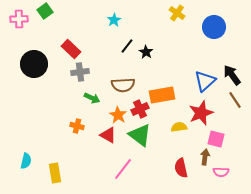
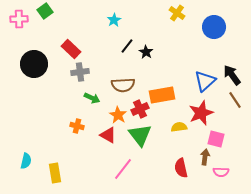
green triangle: rotated 15 degrees clockwise
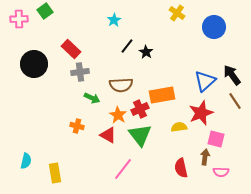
brown semicircle: moved 2 px left
brown line: moved 1 px down
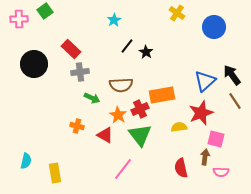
red triangle: moved 3 px left
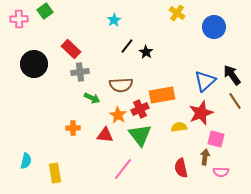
orange cross: moved 4 px left, 2 px down; rotated 16 degrees counterclockwise
red triangle: rotated 24 degrees counterclockwise
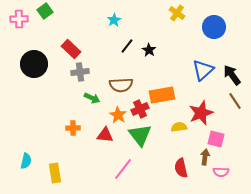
black star: moved 3 px right, 2 px up
blue triangle: moved 2 px left, 11 px up
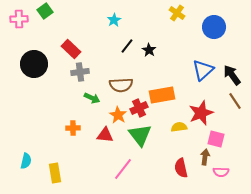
red cross: moved 1 px left, 1 px up
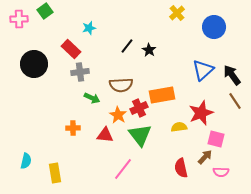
yellow cross: rotated 14 degrees clockwise
cyan star: moved 25 px left, 8 px down; rotated 16 degrees clockwise
brown arrow: rotated 35 degrees clockwise
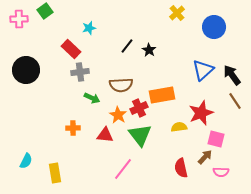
black circle: moved 8 px left, 6 px down
cyan semicircle: rotated 14 degrees clockwise
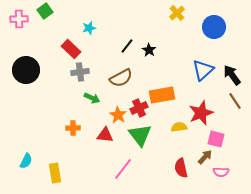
brown semicircle: moved 7 px up; rotated 25 degrees counterclockwise
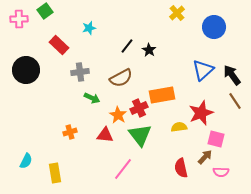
red rectangle: moved 12 px left, 4 px up
orange cross: moved 3 px left, 4 px down; rotated 16 degrees counterclockwise
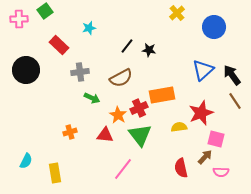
black star: rotated 24 degrees counterclockwise
